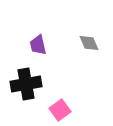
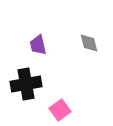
gray diamond: rotated 10 degrees clockwise
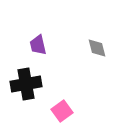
gray diamond: moved 8 px right, 5 px down
pink square: moved 2 px right, 1 px down
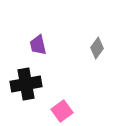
gray diamond: rotated 50 degrees clockwise
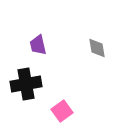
gray diamond: rotated 45 degrees counterclockwise
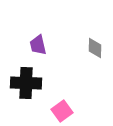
gray diamond: moved 2 px left; rotated 10 degrees clockwise
black cross: moved 1 px up; rotated 12 degrees clockwise
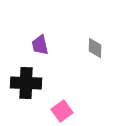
purple trapezoid: moved 2 px right
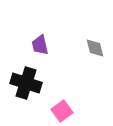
gray diamond: rotated 15 degrees counterclockwise
black cross: rotated 16 degrees clockwise
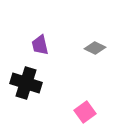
gray diamond: rotated 50 degrees counterclockwise
pink square: moved 23 px right, 1 px down
